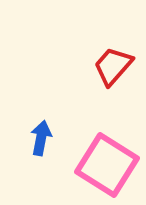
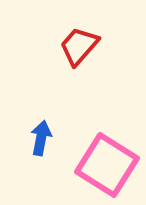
red trapezoid: moved 34 px left, 20 px up
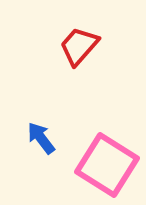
blue arrow: rotated 48 degrees counterclockwise
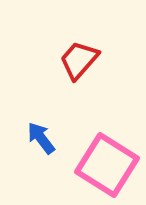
red trapezoid: moved 14 px down
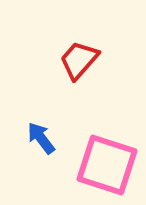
pink square: rotated 14 degrees counterclockwise
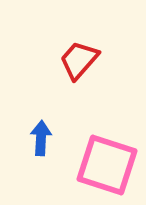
blue arrow: rotated 40 degrees clockwise
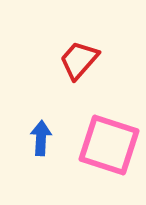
pink square: moved 2 px right, 20 px up
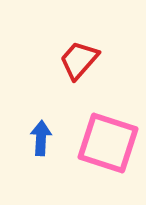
pink square: moved 1 px left, 2 px up
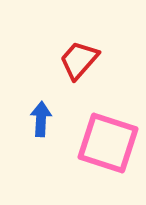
blue arrow: moved 19 px up
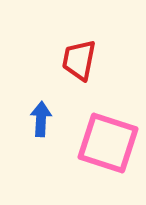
red trapezoid: rotated 30 degrees counterclockwise
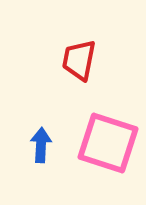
blue arrow: moved 26 px down
